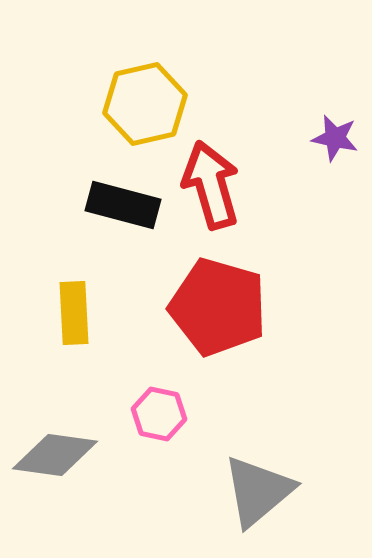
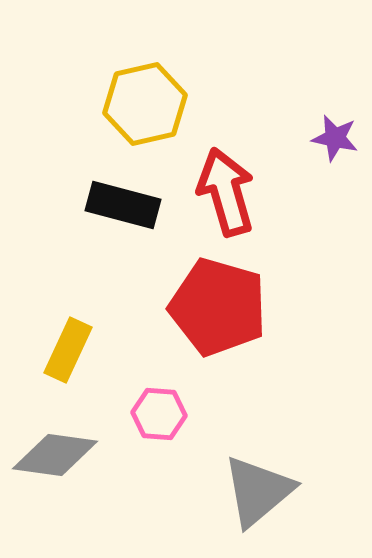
red arrow: moved 15 px right, 7 px down
yellow rectangle: moved 6 px left, 37 px down; rotated 28 degrees clockwise
pink hexagon: rotated 8 degrees counterclockwise
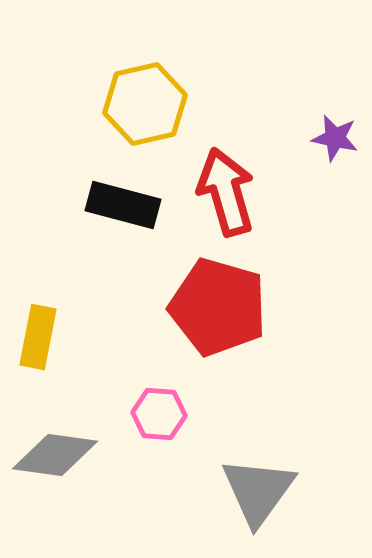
yellow rectangle: moved 30 px left, 13 px up; rotated 14 degrees counterclockwise
gray triangle: rotated 14 degrees counterclockwise
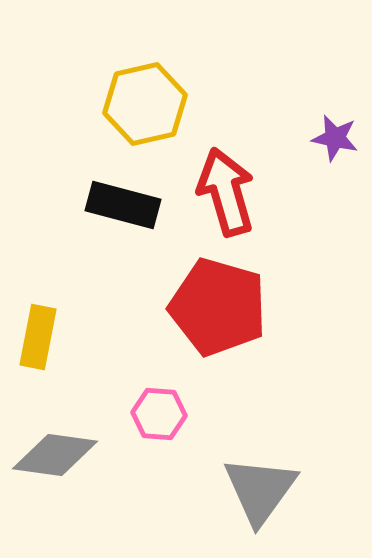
gray triangle: moved 2 px right, 1 px up
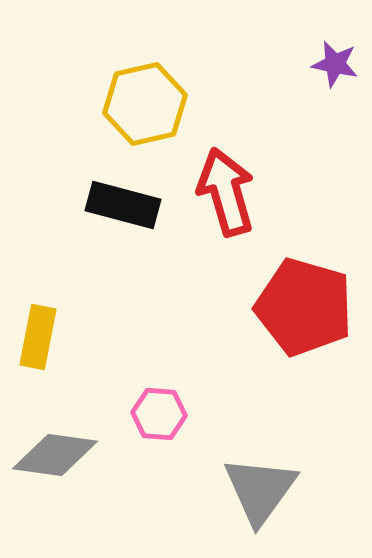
purple star: moved 74 px up
red pentagon: moved 86 px right
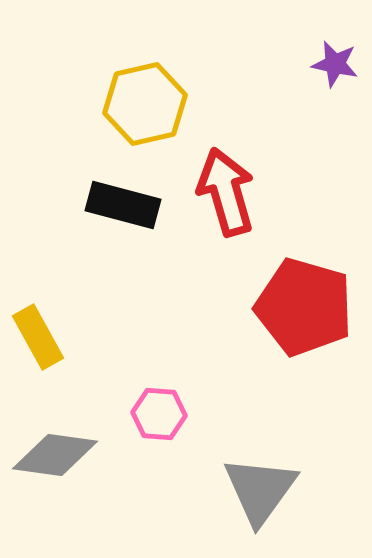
yellow rectangle: rotated 40 degrees counterclockwise
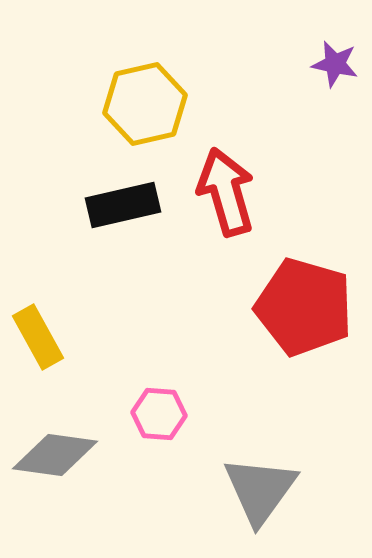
black rectangle: rotated 28 degrees counterclockwise
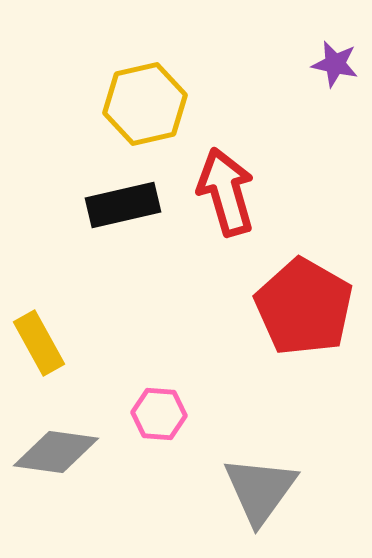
red pentagon: rotated 14 degrees clockwise
yellow rectangle: moved 1 px right, 6 px down
gray diamond: moved 1 px right, 3 px up
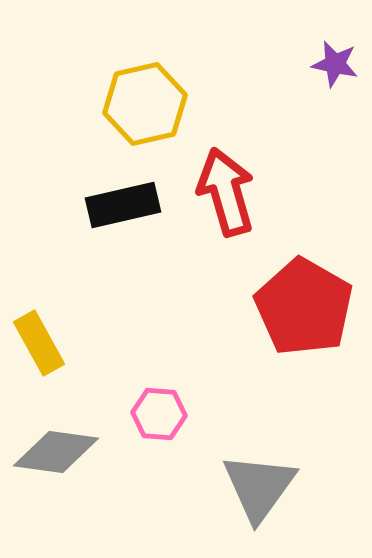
gray triangle: moved 1 px left, 3 px up
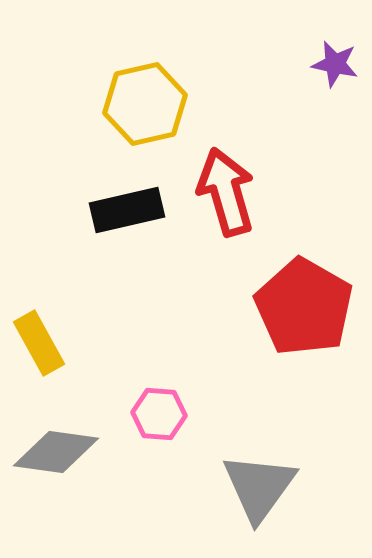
black rectangle: moved 4 px right, 5 px down
